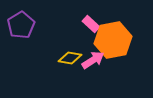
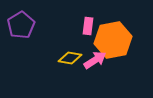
pink rectangle: moved 3 px left, 2 px down; rotated 54 degrees clockwise
pink arrow: moved 2 px right
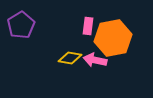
orange hexagon: moved 2 px up
pink arrow: rotated 135 degrees counterclockwise
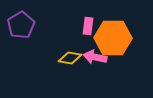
orange hexagon: rotated 12 degrees clockwise
pink arrow: moved 3 px up
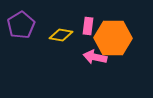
yellow diamond: moved 9 px left, 23 px up
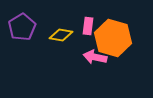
purple pentagon: moved 1 px right, 2 px down
orange hexagon: rotated 15 degrees clockwise
